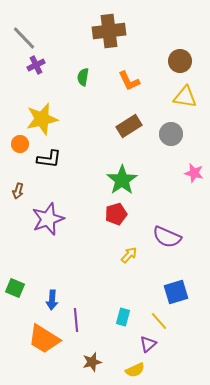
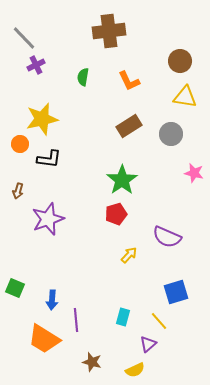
brown star: rotated 30 degrees clockwise
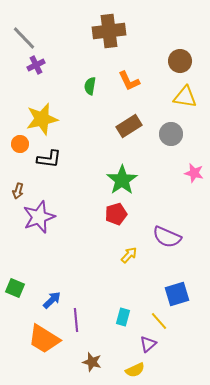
green semicircle: moved 7 px right, 9 px down
purple star: moved 9 px left, 2 px up
blue square: moved 1 px right, 2 px down
blue arrow: rotated 138 degrees counterclockwise
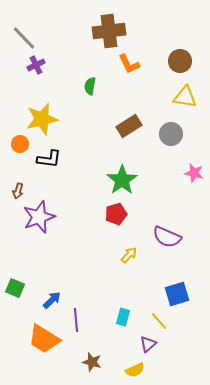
orange L-shape: moved 17 px up
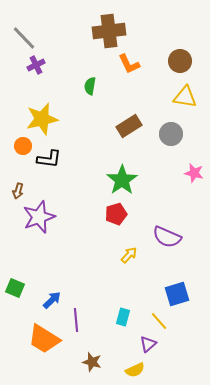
orange circle: moved 3 px right, 2 px down
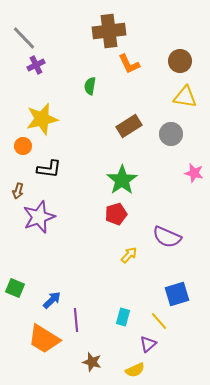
black L-shape: moved 10 px down
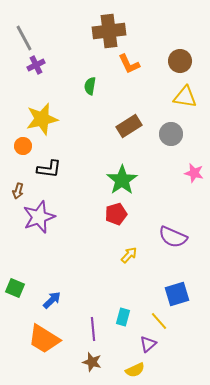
gray line: rotated 16 degrees clockwise
purple semicircle: moved 6 px right
purple line: moved 17 px right, 9 px down
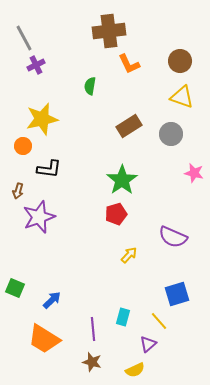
yellow triangle: moved 3 px left; rotated 10 degrees clockwise
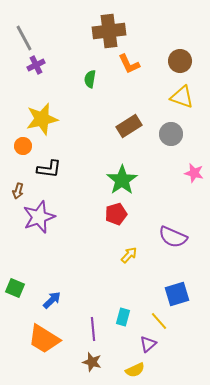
green semicircle: moved 7 px up
